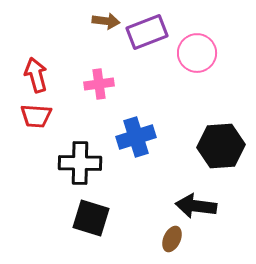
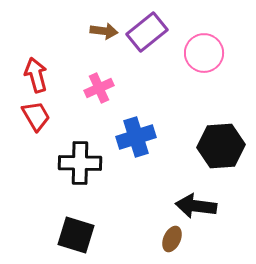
brown arrow: moved 2 px left, 10 px down
purple rectangle: rotated 18 degrees counterclockwise
pink circle: moved 7 px right
pink cross: moved 4 px down; rotated 16 degrees counterclockwise
red trapezoid: rotated 124 degrees counterclockwise
black square: moved 15 px left, 17 px down
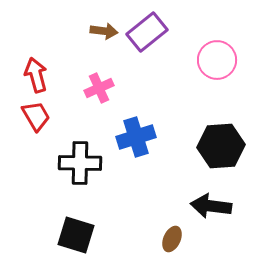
pink circle: moved 13 px right, 7 px down
black arrow: moved 15 px right
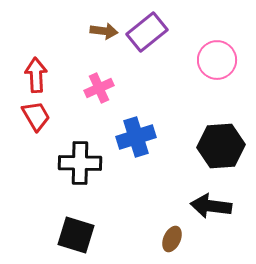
red arrow: rotated 12 degrees clockwise
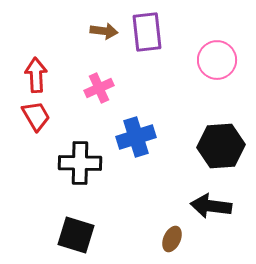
purple rectangle: rotated 57 degrees counterclockwise
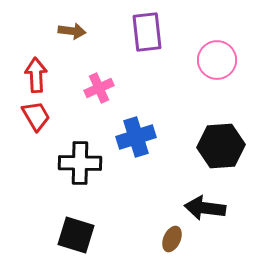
brown arrow: moved 32 px left
black arrow: moved 6 px left, 2 px down
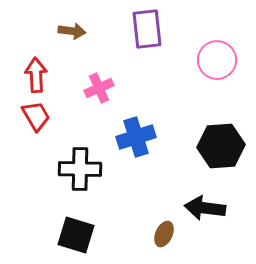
purple rectangle: moved 3 px up
black cross: moved 6 px down
brown ellipse: moved 8 px left, 5 px up
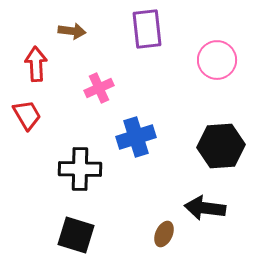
red arrow: moved 11 px up
red trapezoid: moved 9 px left, 1 px up
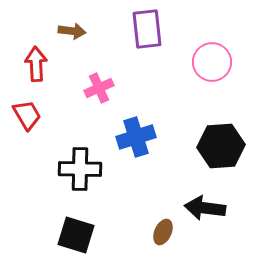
pink circle: moved 5 px left, 2 px down
brown ellipse: moved 1 px left, 2 px up
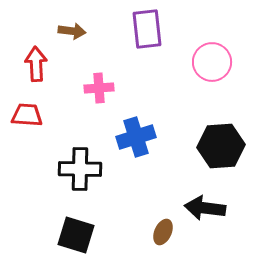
pink cross: rotated 20 degrees clockwise
red trapezoid: rotated 56 degrees counterclockwise
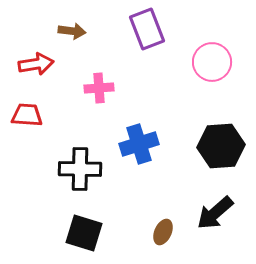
purple rectangle: rotated 15 degrees counterclockwise
red arrow: rotated 84 degrees clockwise
blue cross: moved 3 px right, 7 px down
black arrow: moved 10 px right, 5 px down; rotated 48 degrees counterclockwise
black square: moved 8 px right, 2 px up
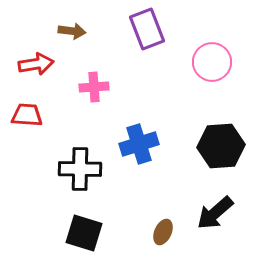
pink cross: moved 5 px left, 1 px up
